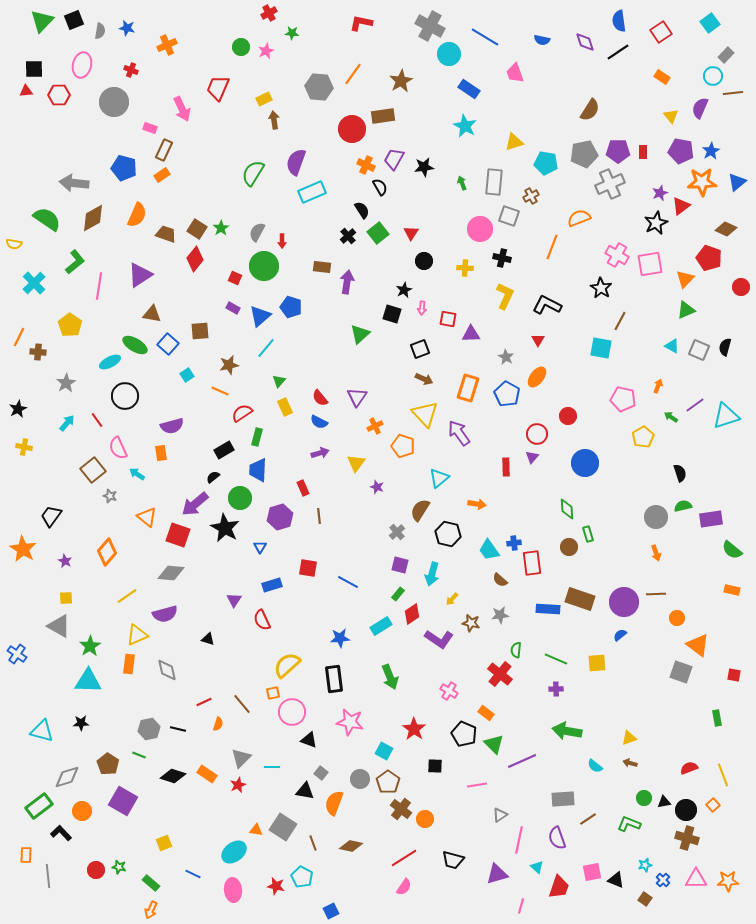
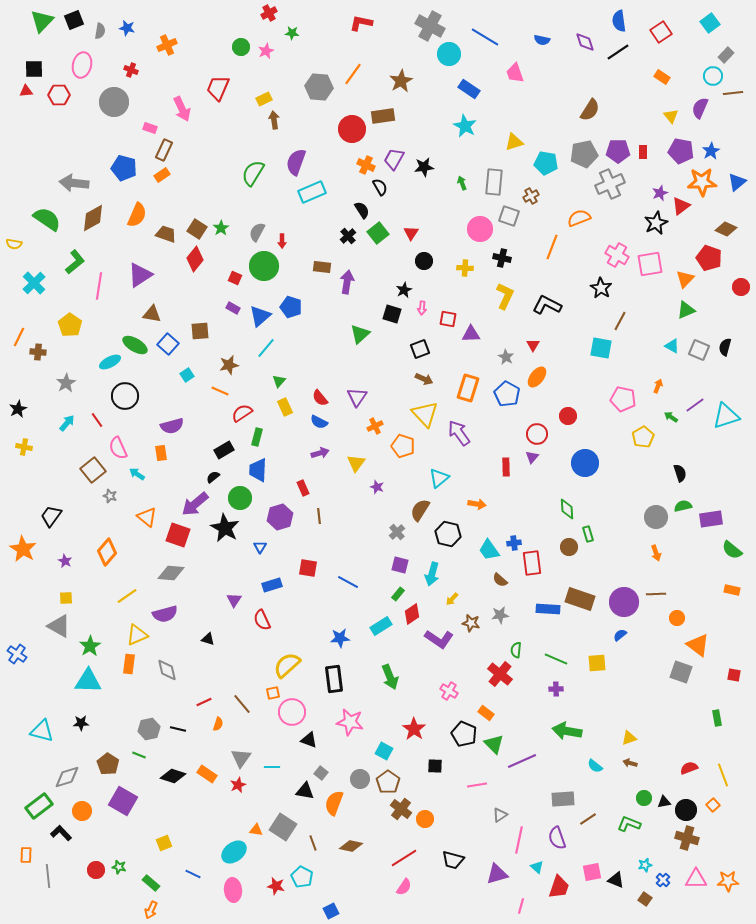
red triangle at (538, 340): moved 5 px left, 5 px down
gray triangle at (241, 758): rotated 10 degrees counterclockwise
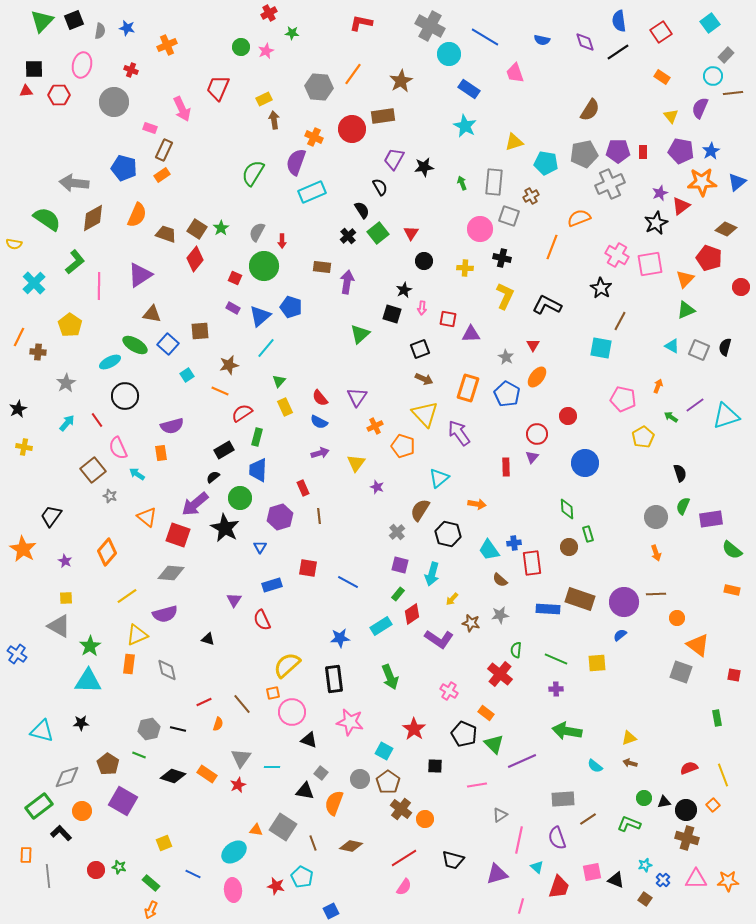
orange cross at (366, 165): moved 52 px left, 28 px up
pink line at (99, 286): rotated 8 degrees counterclockwise
green semicircle at (683, 506): rotated 54 degrees counterclockwise
